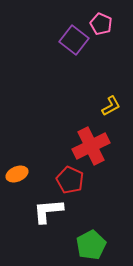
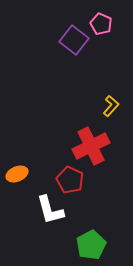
yellow L-shape: rotated 20 degrees counterclockwise
white L-shape: moved 2 px right, 1 px up; rotated 100 degrees counterclockwise
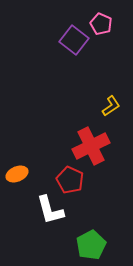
yellow L-shape: rotated 15 degrees clockwise
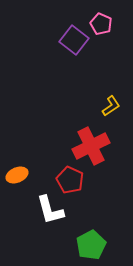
orange ellipse: moved 1 px down
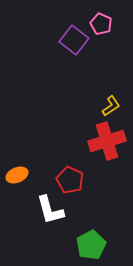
red cross: moved 16 px right, 5 px up; rotated 9 degrees clockwise
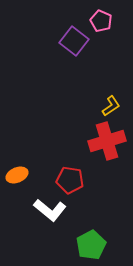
pink pentagon: moved 3 px up
purple square: moved 1 px down
red pentagon: rotated 16 degrees counterclockwise
white L-shape: rotated 36 degrees counterclockwise
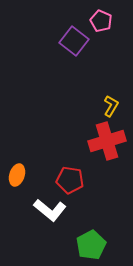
yellow L-shape: rotated 25 degrees counterclockwise
orange ellipse: rotated 50 degrees counterclockwise
